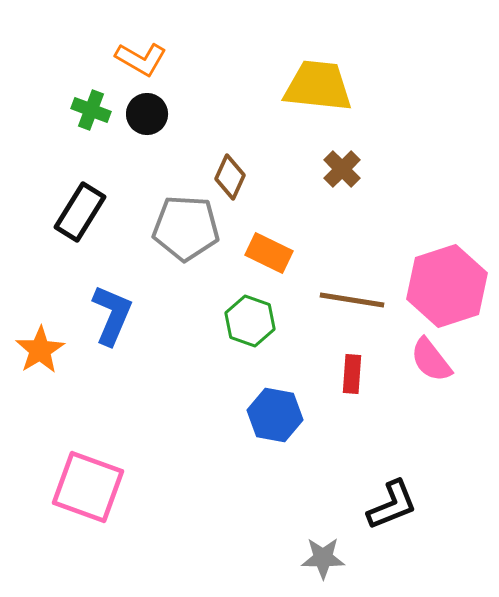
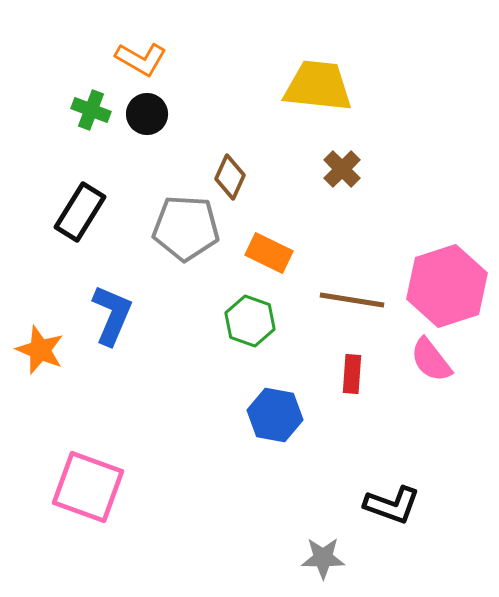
orange star: rotated 18 degrees counterclockwise
black L-shape: rotated 42 degrees clockwise
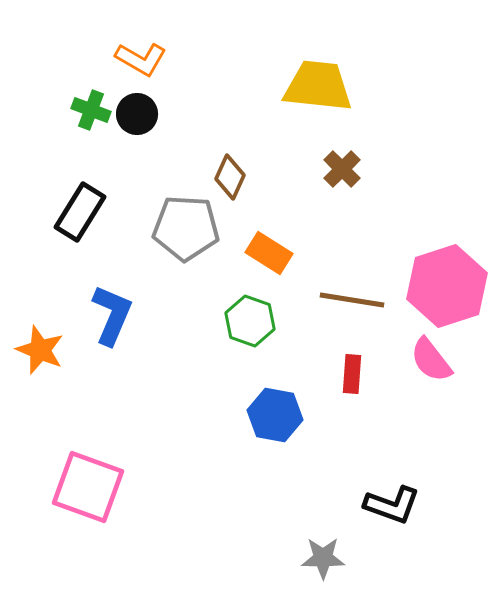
black circle: moved 10 px left
orange rectangle: rotated 6 degrees clockwise
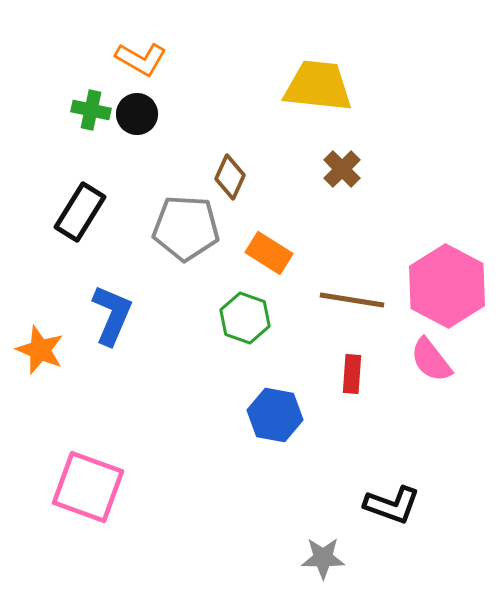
green cross: rotated 9 degrees counterclockwise
pink hexagon: rotated 14 degrees counterclockwise
green hexagon: moved 5 px left, 3 px up
